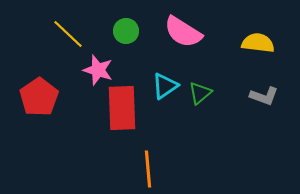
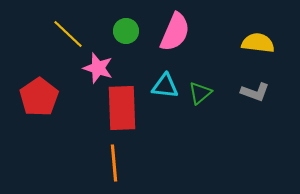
pink semicircle: moved 8 px left; rotated 99 degrees counterclockwise
pink star: moved 2 px up
cyan triangle: rotated 40 degrees clockwise
gray L-shape: moved 9 px left, 4 px up
orange line: moved 34 px left, 6 px up
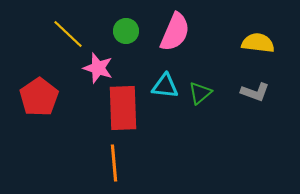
red rectangle: moved 1 px right
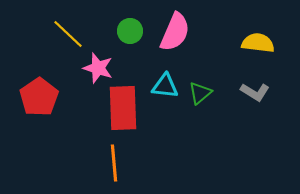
green circle: moved 4 px right
gray L-shape: rotated 12 degrees clockwise
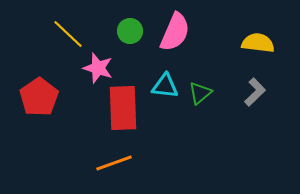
gray L-shape: rotated 76 degrees counterclockwise
orange line: rotated 75 degrees clockwise
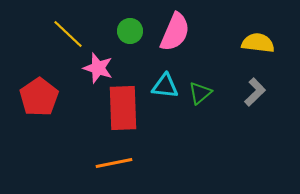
orange line: rotated 9 degrees clockwise
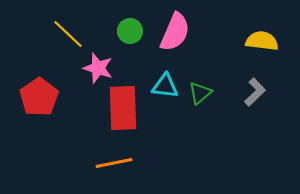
yellow semicircle: moved 4 px right, 2 px up
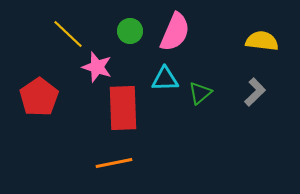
pink star: moved 1 px left, 1 px up
cyan triangle: moved 7 px up; rotated 8 degrees counterclockwise
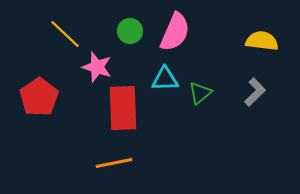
yellow line: moved 3 px left
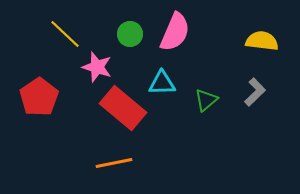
green circle: moved 3 px down
cyan triangle: moved 3 px left, 4 px down
green triangle: moved 6 px right, 7 px down
red rectangle: rotated 48 degrees counterclockwise
